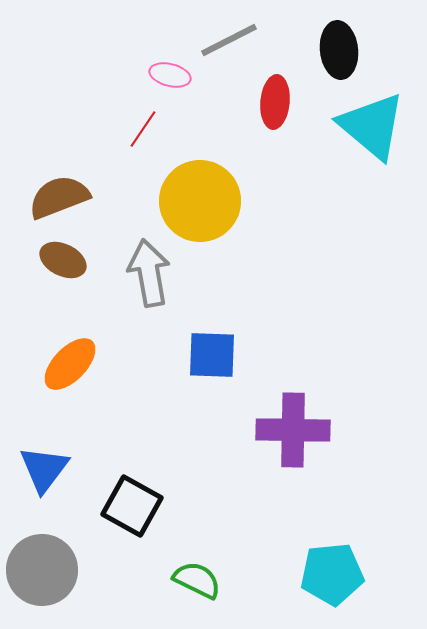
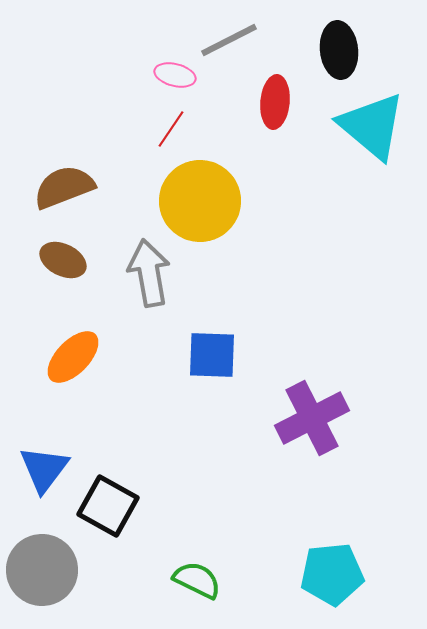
pink ellipse: moved 5 px right
red line: moved 28 px right
brown semicircle: moved 5 px right, 10 px up
orange ellipse: moved 3 px right, 7 px up
purple cross: moved 19 px right, 12 px up; rotated 28 degrees counterclockwise
black square: moved 24 px left
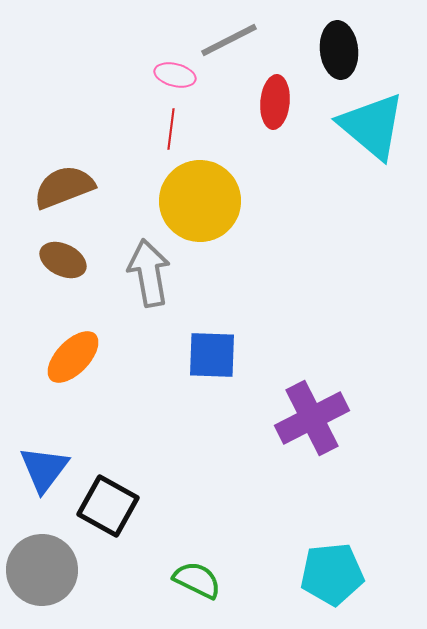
red line: rotated 27 degrees counterclockwise
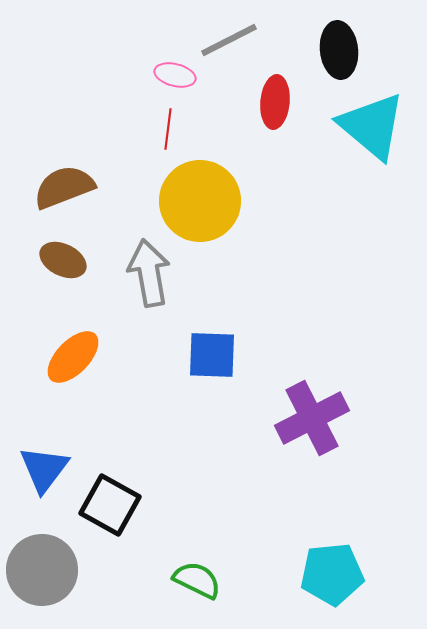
red line: moved 3 px left
black square: moved 2 px right, 1 px up
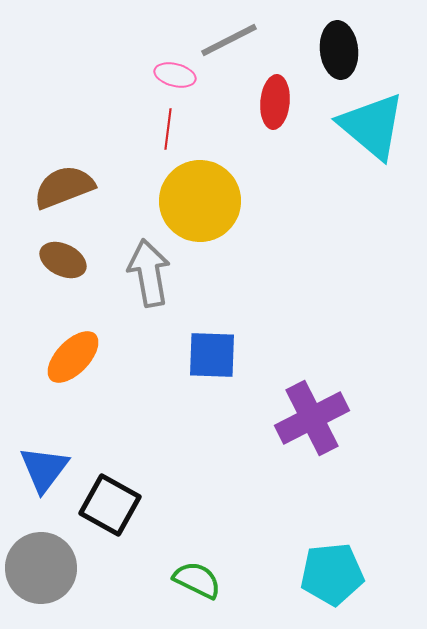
gray circle: moved 1 px left, 2 px up
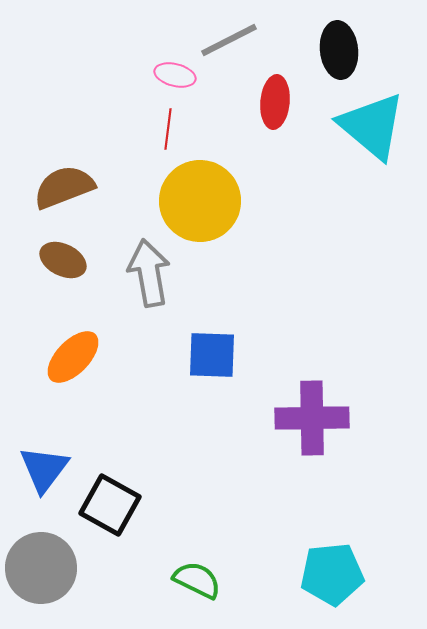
purple cross: rotated 26 degrees clockwise
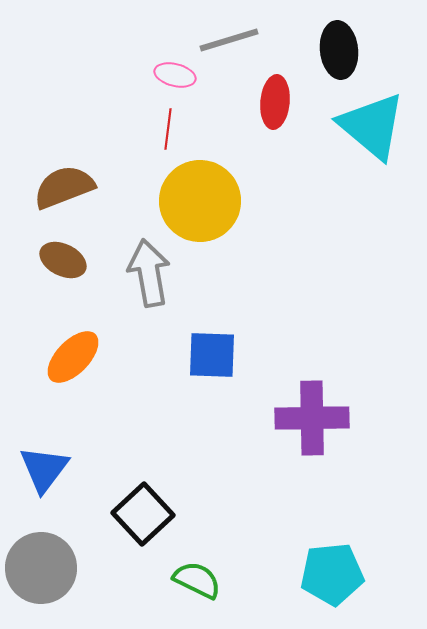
gray line: rotated 10 degrees clockwise
black square: moved 33 px right, 9 px down; rotated 18 degrees clockwise
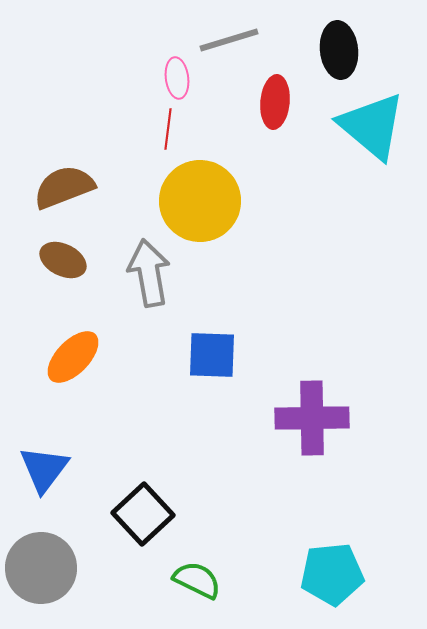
pink ellipse: moved 2 px right, 3 px down; rotated 69 degrees clockwise
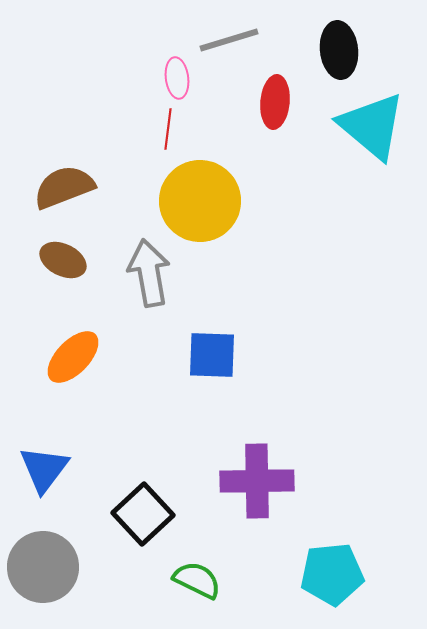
purple cross: moved 55 px left, 63 px down
gray circle: moved 2 px right, 1 px up
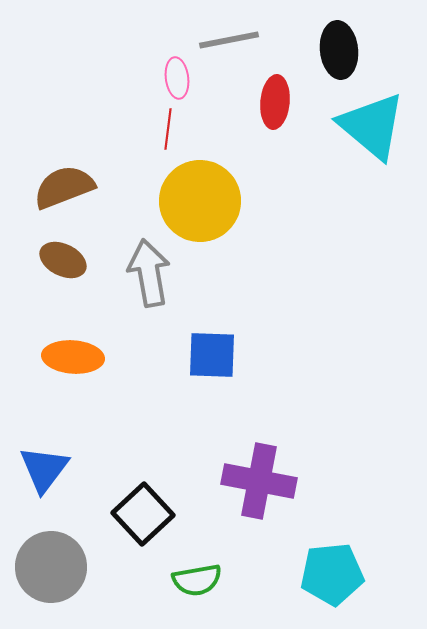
gray line: rotated 6 degrees clockwise
orange ellipse: rotated 50 degrees clockwise
purple cross: moved 2 px right; rotated 12 degrees clockwise
gray circle: moved 8 px right
green semicircle: rotated 144 degrees clockwise
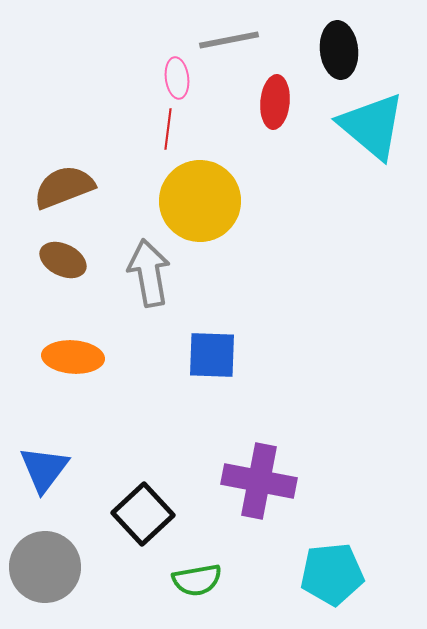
gray circle: moved 6 px left
